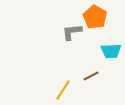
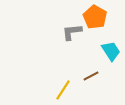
cyan trapezoid: rotated 120 degrees counterclockwise
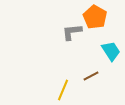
yellow line: rotated 10 degrees counterclockwise
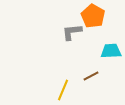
orange pentagon: moved 2 px left, 1 px up
cyan trapezoid: rotated 60 degrees counterclockwise
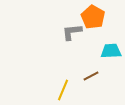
orange pentagon: moved 1 px down
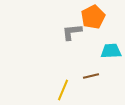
orange pentagon: rotated 15 degrees clockwise
brown line: rotated 14 degrees clockwise
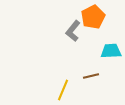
gray L-shape: moved 1 px right, 1 px up; rotated 45 degrees counterclockwise
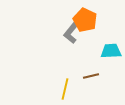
orange pentagon: moved 8 px left, 3 px down; rotated 20 degrees counterclockwise
gray L-shape: moved 2 px left, 2 px down
yellow line: moved 2 px right, 1 px up; rotated 10 degrees counterclockwise
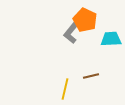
cyan trapezoid: moved 12 px up
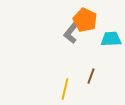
brown line: rotated 56 degrees counterclockwise
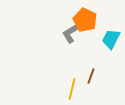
gray L-shape: rotated 20 degrees clockwise
cyan trapezoid: rotated 60 degrees counterclockwise
yellow line: moved 7 px right
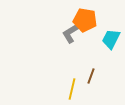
orange pentagon: rotated 15 degrees counterclockwise
